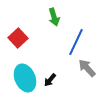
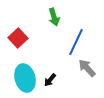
cyan ellipse: rotated 8 degrees clockwise
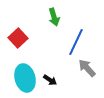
black arrow: rotated 96 degrees counterclockwise
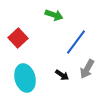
green arrow: moved 2 px up; rotated 54 degrees counterclockwise
blue line: rotated 12 degrees clockwise
gray arrow: moved 1 px down; rotated 108 degrees counterclockwise
black arrow: moved 12 px right, 5 px up
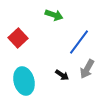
blue line: moved 3 px right
cyan ellipse: moved 1 px left, 3 px down
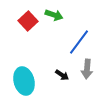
red square: moved 10 px right, 17 px up
gray arrow: rotated 24 degrees counterclockwise
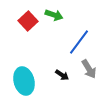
gray arrow: moved 2 px right; rotated 36 degrees counterclockwise
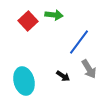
green arrow: rotated 12 degrees counterclockwise
black arrow: moved 1 px right, 1 px down
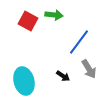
red square: rotated 18 degrees counterclockwise
